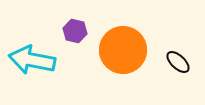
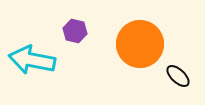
orange circle: moved 17 px right, 6 px up
black ellipse: moved 14 px down
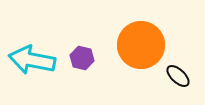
purple hexagon: moved 7 px right, 27 px down
orange circle: moved 1 px right, 1 px down
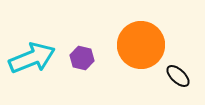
cyan arrow: moved 2 px up; rotated 147 degrees clockwise
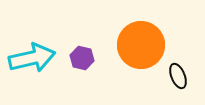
cyan arrow: rotated 9 degrees clockwise
black ellipse: rotated 25 degrees clockwise
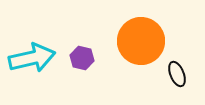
orange circle: moved 4 px up
black ellipse: moved 1 px left, 2 px up
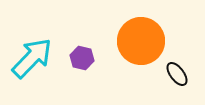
cyan arrow: rotated 33 degrees counterclockwise
black ellipse: rotated 15 degrees counterclockwise
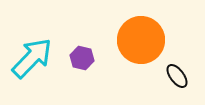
orange circle: moved 1 px up
black ellipse: moved 2 px down
